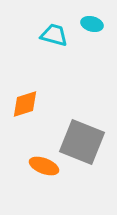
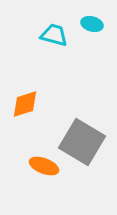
gray square: rotated 9 degrees clockwise
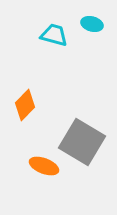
orange diamond: moved 1 px down; rotated 28 degrees counterclockwise
